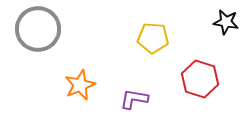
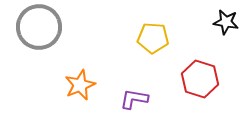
gray circle: moved 1 px right, 2 px up
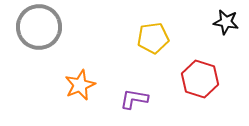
yellow pentagon: rotated 12 degrees counterclockwise
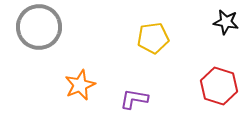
red hexagon: moved 19 px right, 7 px down
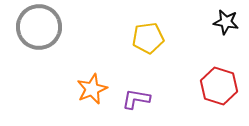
yellow pentagon: moved 5 px left
orange star: moved 12 px right, 4 px down
purple L-shape: moved 2 px right
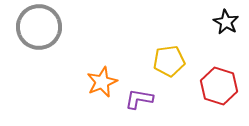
black star: rotated 20 degrees clockwise
yellow pentagon: moved 21 px right, 23 px down
orange star: moved 10 px right, 7 px up
purple L-shape: moved 3 px right
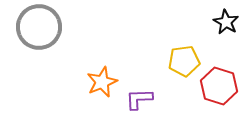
yellow pentagon: moved 15 px right
purple L-shape: rotated 12 degrees counterclockwise
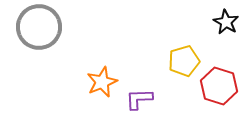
yellow pentagon: rotated 8 degrees counterclockwise
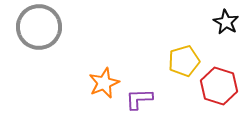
orange star: moved 2 px right, 1 px down
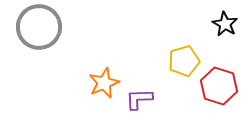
black star: moved 1 px left, 2 px down
